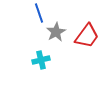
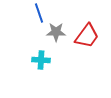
gray star: rotated 30 degrees clockwise
cyan cross: rotated 18 degrees clockwise
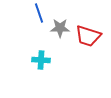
gray star: moved 4 px right, 4 px up
red trapezoid: moved 1 px right; rotated 72 degrees clockwise
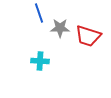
cyan cross: moved 1 px left, 1 px down
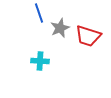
gray star: rotated 24 degrees counterclockwise
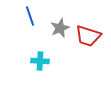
blue line: moved 9 px left, 3 px down
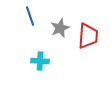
red trapezoid: rotated 104 degrees counterclockwise
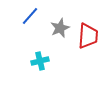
blue line: rotated 60 degrees clockwise
cyan cross: rotated 18 degrees counterclockwise
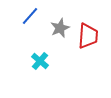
cyan cross: rotated 36 degrees counterclockwise
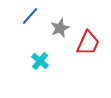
red trapezoid: moved 7 px down; rotated 20 degrees clockwise
